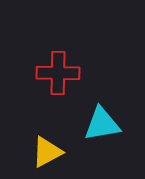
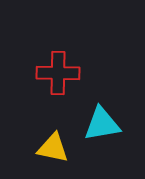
yellow triangle: moved 6 px right, 4 px up; rotated 40 degrees clockwise
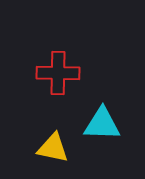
cyan triangle: rotated 12 degrees clockwise
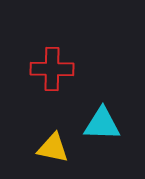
red cross: moved 6 px left, 4 px up
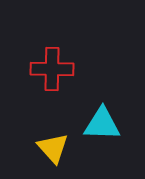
yellow triangle: rotated 36 degrees clockwise
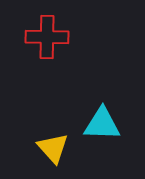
red cross: moved 5 px left, 32 px up
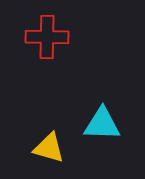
yellow triangle: moved 4 px left; rotated 32 degrees counterclockwise
